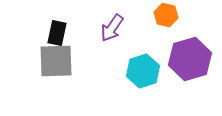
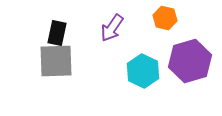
orange hexagon: moved 1 px left, 3 px down
purple hexagon: moved 2 px down
cyan hexagon: rotated 16 degrees counterclockwise
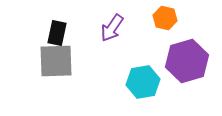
purple hexagon: moved 3 px left
cyan hexagon: moved 11 px down; rotated 24 degrees clockwise
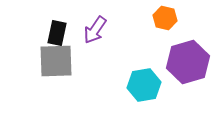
purple arrow: moved 17 px left, 2 px down
purple hexagon: moved 1 px right, 1 px down
cyan hexagon: moved 1 px right, 3 px down
